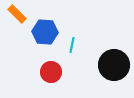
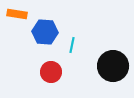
orange rectangle: rotated 36 degrees counterclockwise
black circle: moved 1 px left, 1 px down
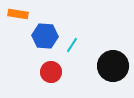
orange rectangle: moved 1 px right
blue hexagon: moved 4 px down
cyan line: rotated 21 degrees clockwise
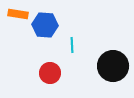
blue hexagon: moved 11 px up
cyan line: rotated 35 degrees counterclockwise
red circle: moved 1 px left, 1 px down
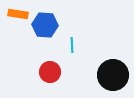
black circle: moved 9 px down
red circle: moved 1 px up
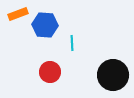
orange rectangle: rotated 30 degrees counterclockwise
cyan line: moved 2 px up
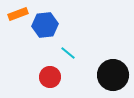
blue hexagon: rotated 10 degrees counterclockwise
cyan line: moved 4 px left, 10 px down; rotated 49 degrees counterclockwise
red circle: moved 5 px down
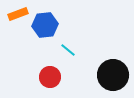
cyan line: moved 3 px up
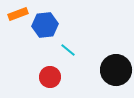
black circle: moved 3 px right, 5 px up
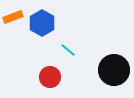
orange rectangle: moved 5 px left, 3 px down
blue hexagon: moved 3 px left, 2 px up; rotated 25 degrees counterclockwise
black circle: moved 2 px left
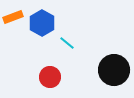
cyan line: moved 1 px left, 7 px up
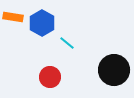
orange rectangle: rotated 30 degrees clockwise
